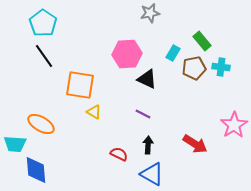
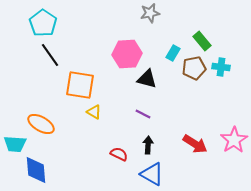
black line: moved 6 px right, 1 px up
black triangle: rotated 10 degrees counterclockwise
pink star: moved 15 px down
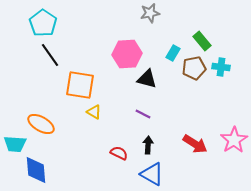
red semicircle: moved 1 px up
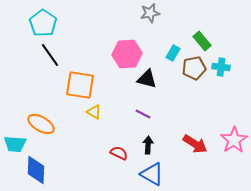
blue diamond: rotated 8 degrees clockwise
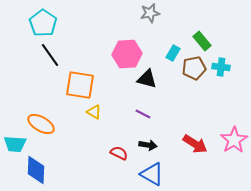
black arrow: rotated 96 degrees clockwise
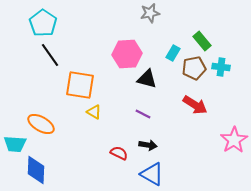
red arrow: moved 39 px up
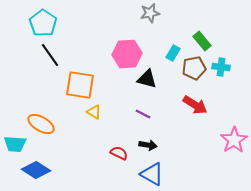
blue diamond: rotated 60 degrees counterclockwise
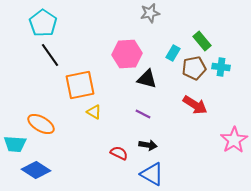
orange square: rotated 20 degrees counterclockwise
